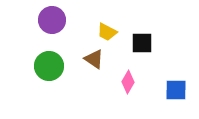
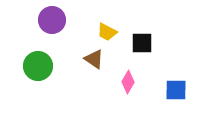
green circle: moved 11 px left
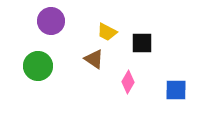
purple circle: moved 1 px left, 1 px down
